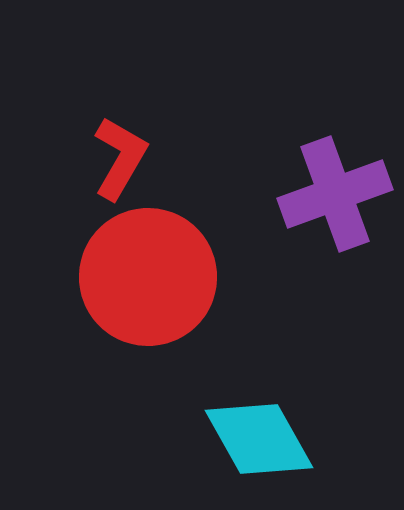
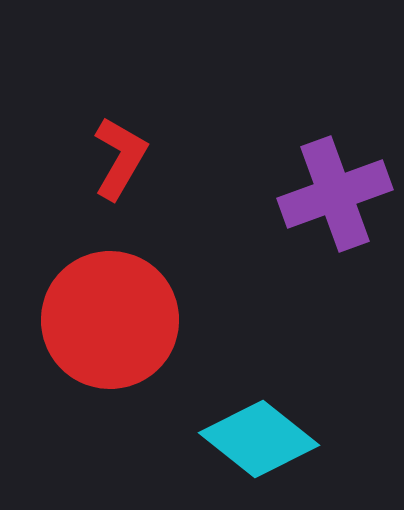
red circle: moved 38 px left, 43 px down
cyan diamond: rotated 22 degrees counterclockwise
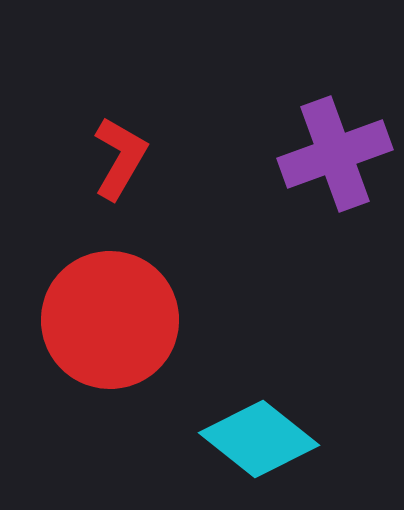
purple cross: moved 40 px up
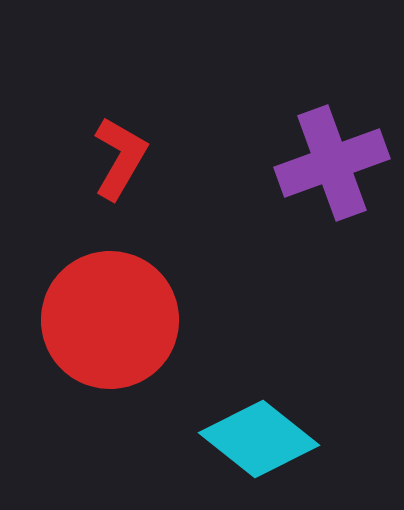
purple cross: moved 3 px left, 9 px down
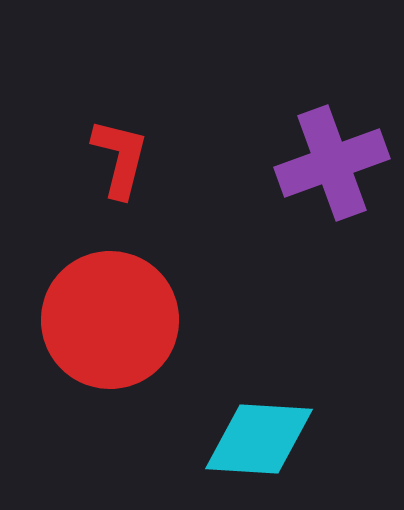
red L-shape: rotated 16 degrees counterclockwise
cyan diamond: rotated 35 degrees counterclockwise
